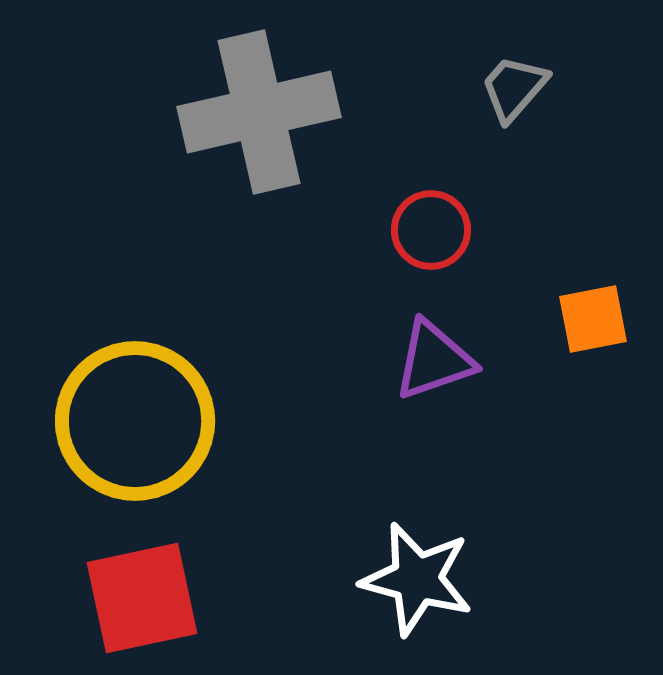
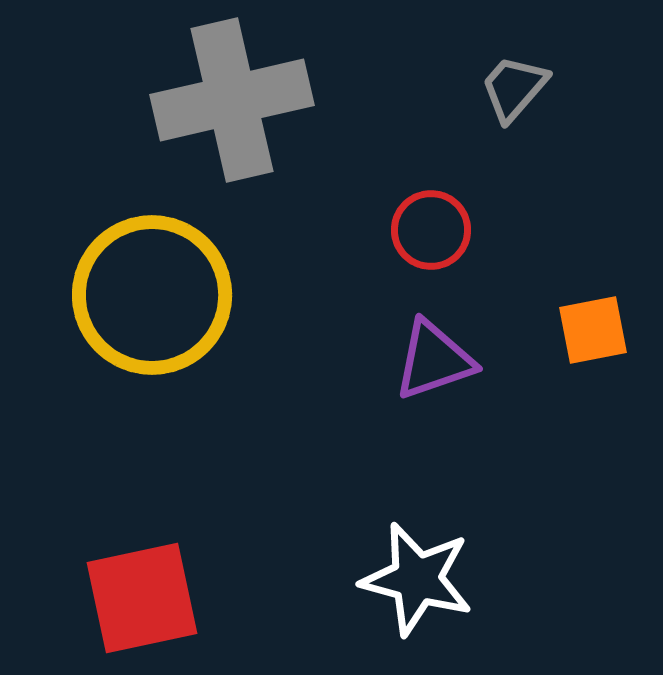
gray cross: moved 27 px left, 12 px up
orange square: moved 11 px down
yellow circle: moved 17 px right, 126 px up
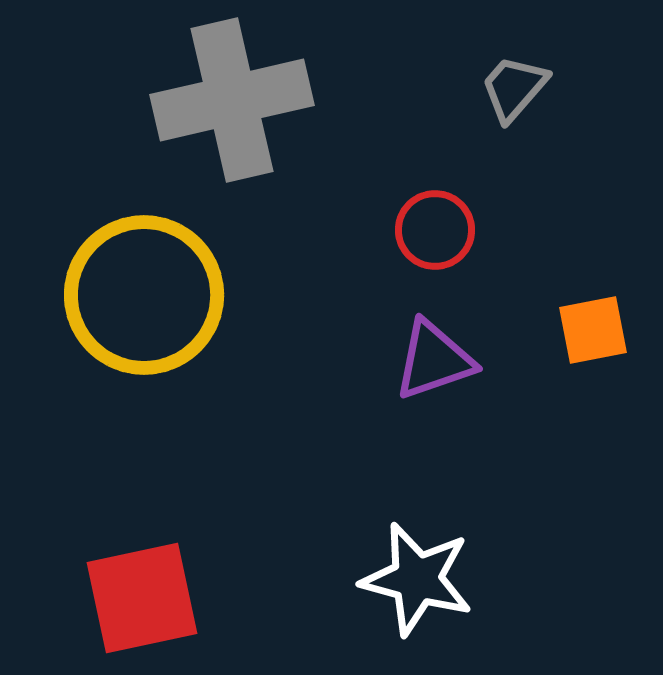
red circle: moved 4 px right
yellow circle: moved 8 px left
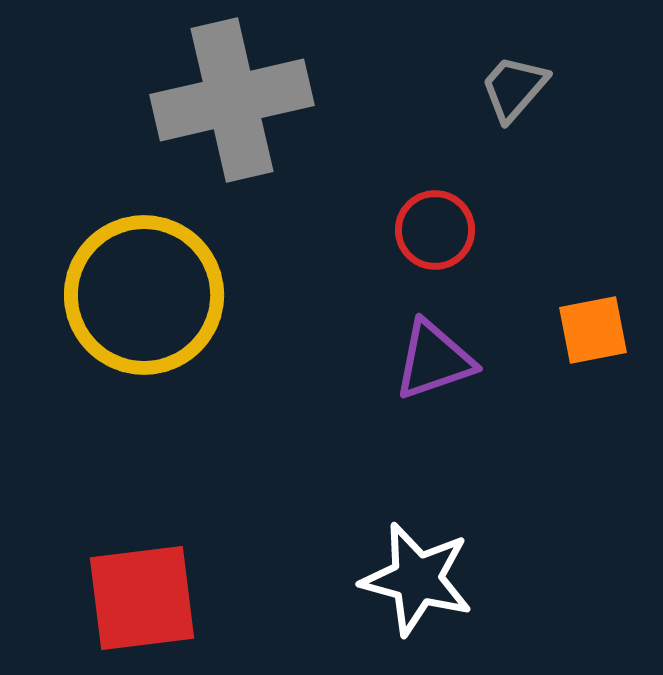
red square: rotated 5 degrees clockwise
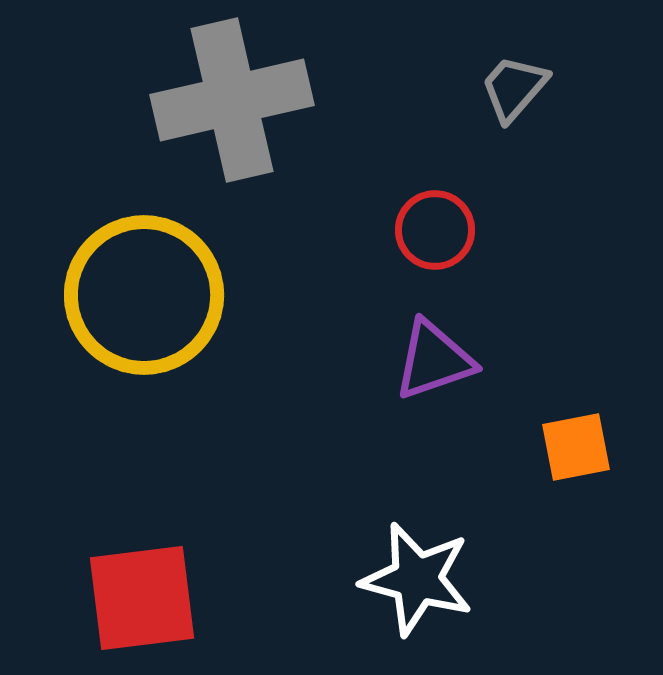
orange square: moved 17 px left, 117 px down
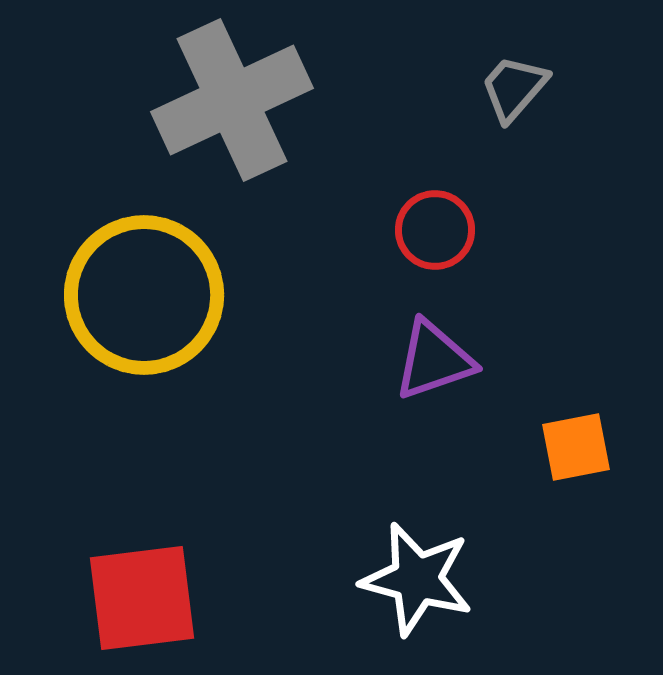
gray cross: rotated 12 degrees counterclockwise
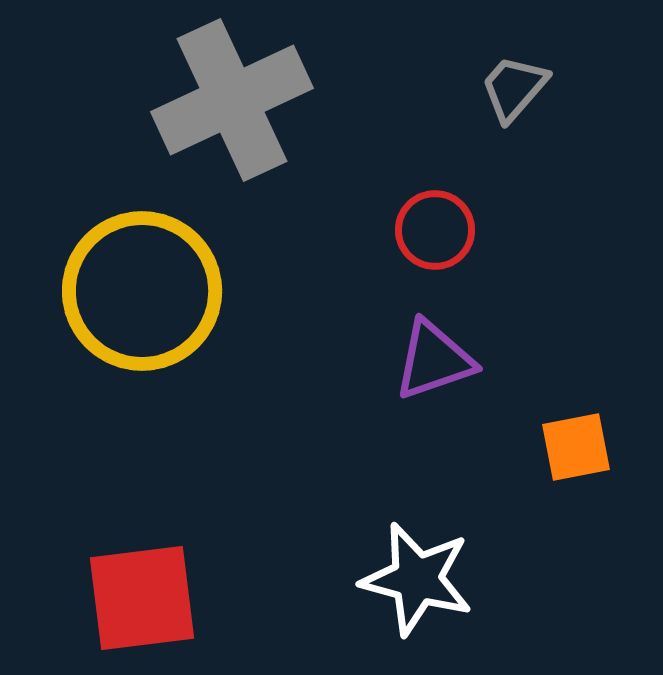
yellow circle: moved 2 px left, 4 px up
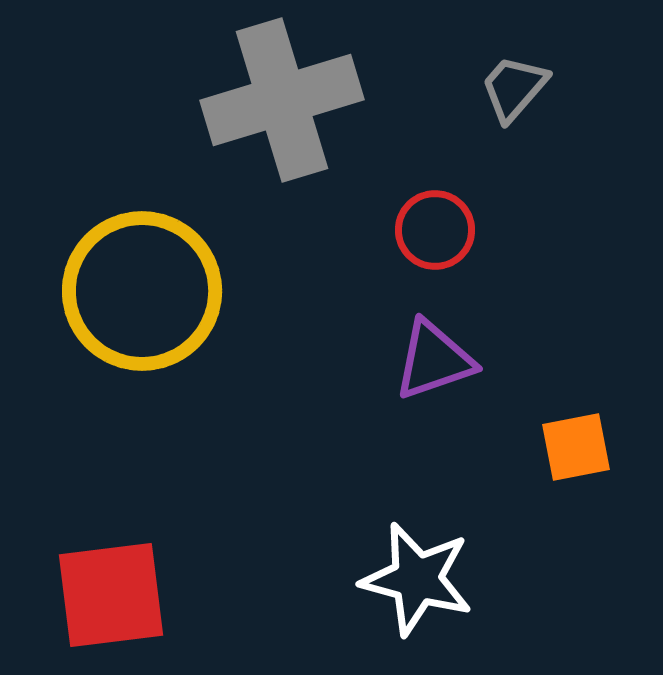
gray cross: moved 50 px right; rotated 8 degrees clockwise
red square: moved 31 px left, 3 px up
